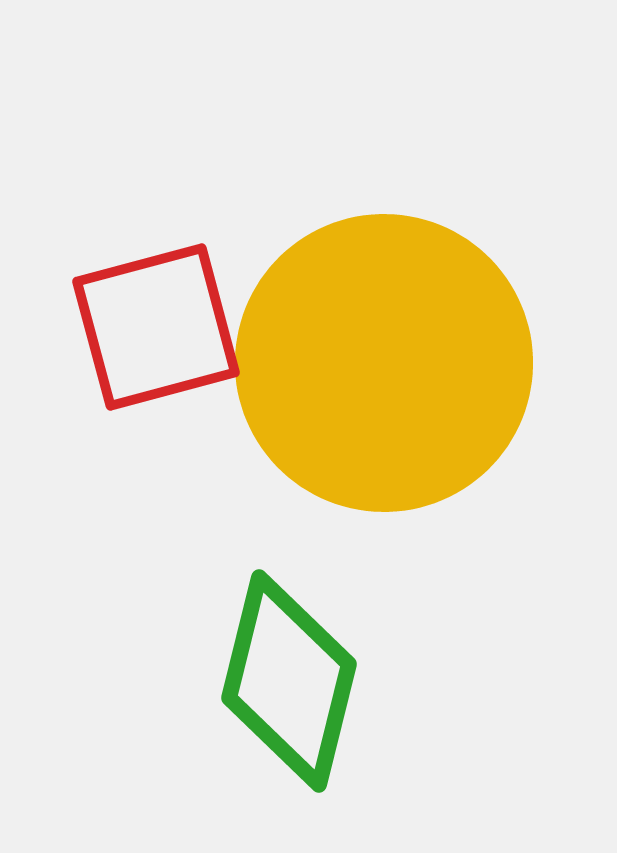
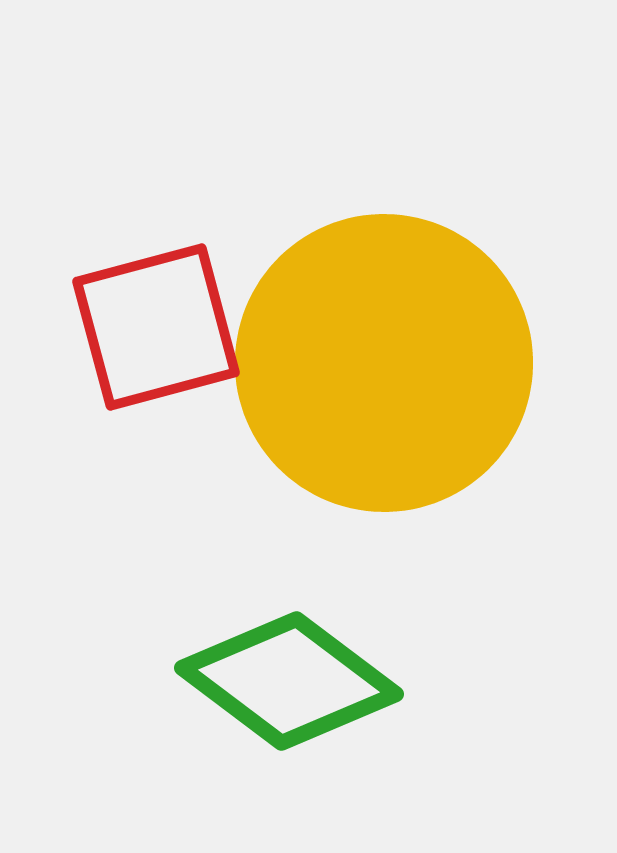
green diamond: rotated 67 degrees counterclockwise
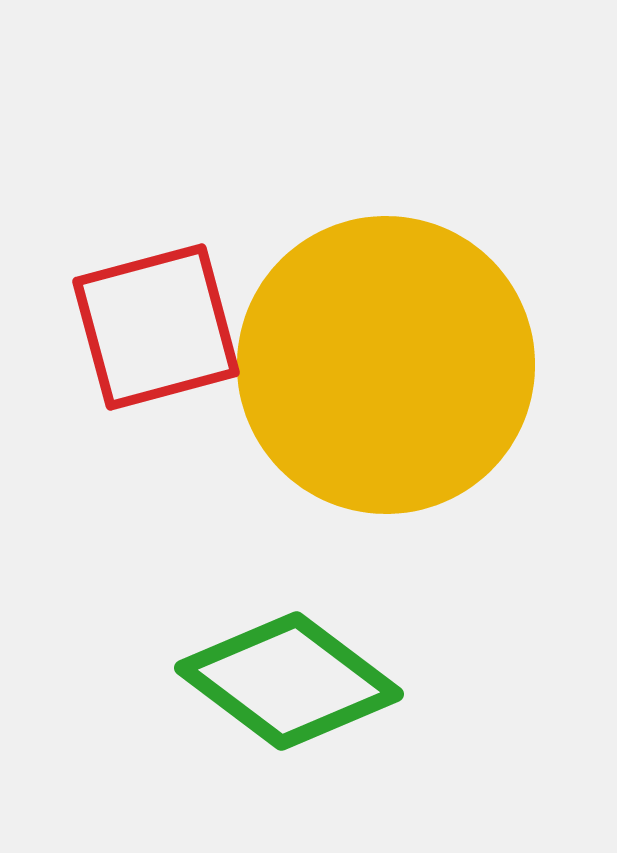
yellow circle: moved 2 px right, 2 px down
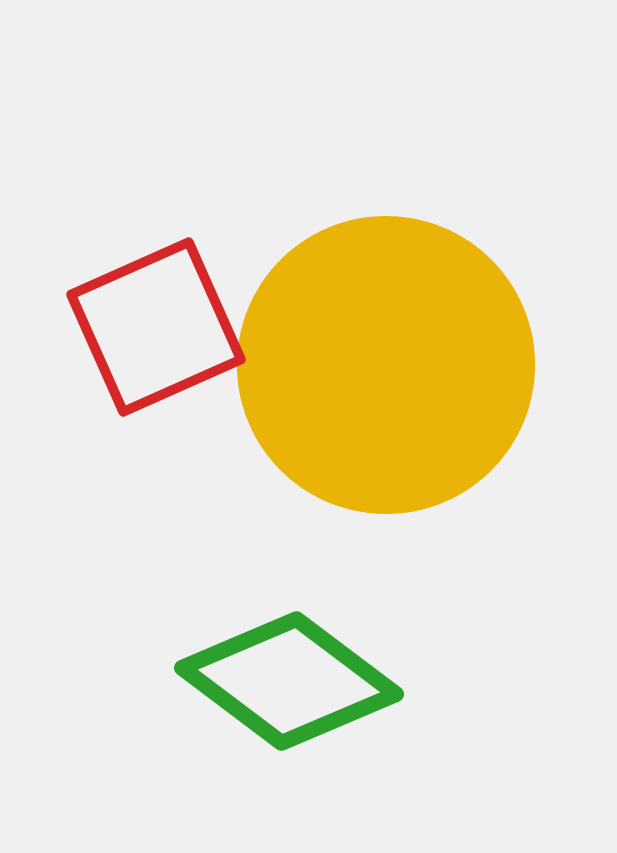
red square: rotated 9 degrees counterclockwise
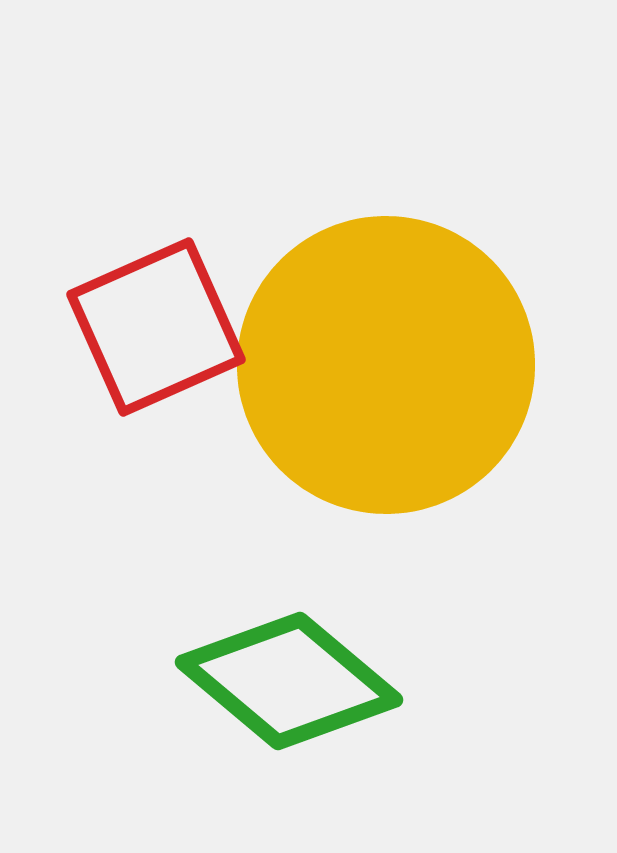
green diamond: rotated 3 degrees clockwise
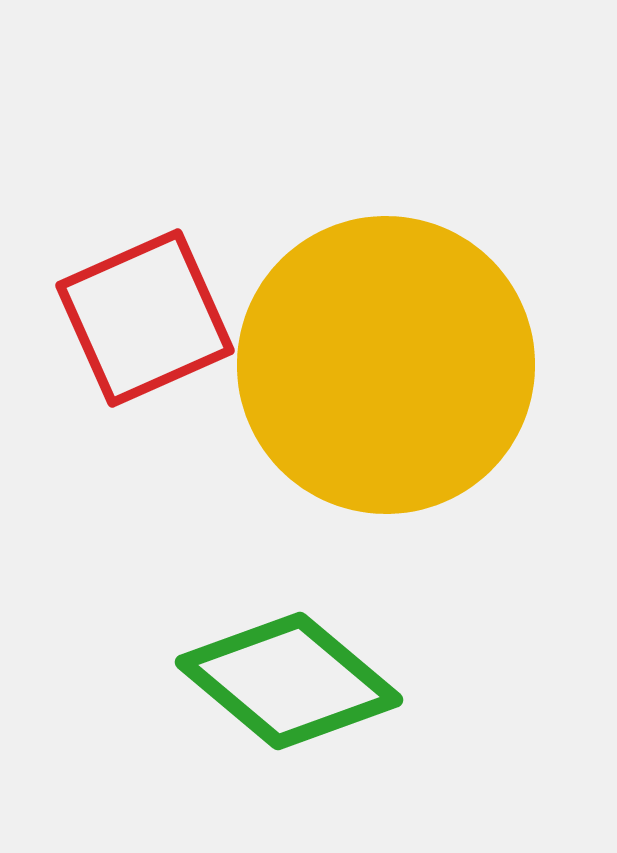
red square: moved 11 px left, 9 px up
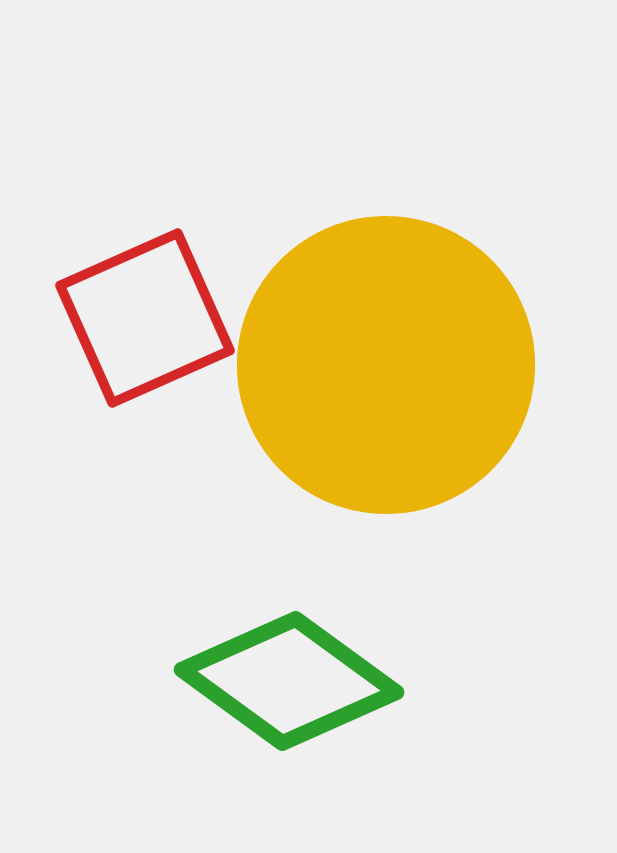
green diamond: rotated 4 degrees counterclockwise
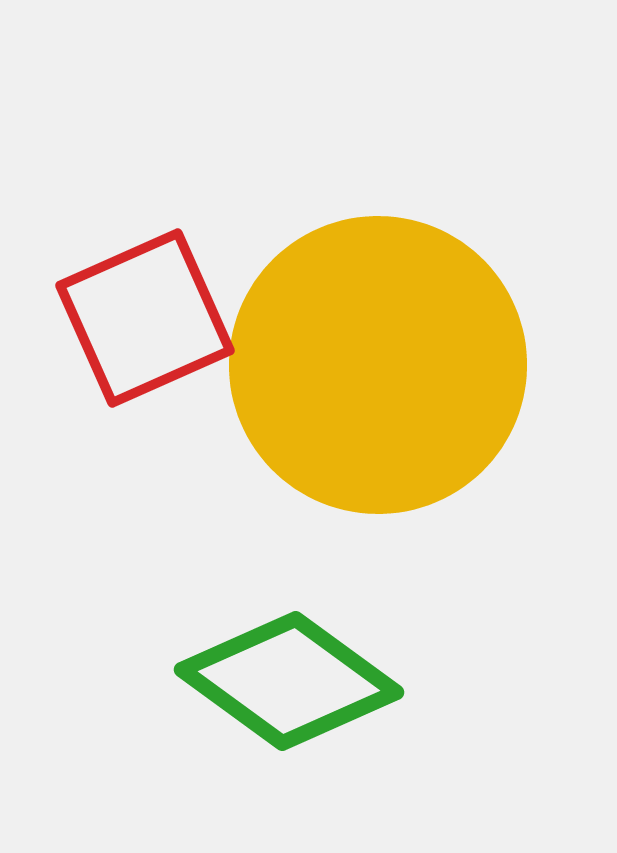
yellow circle: moved 8 px left
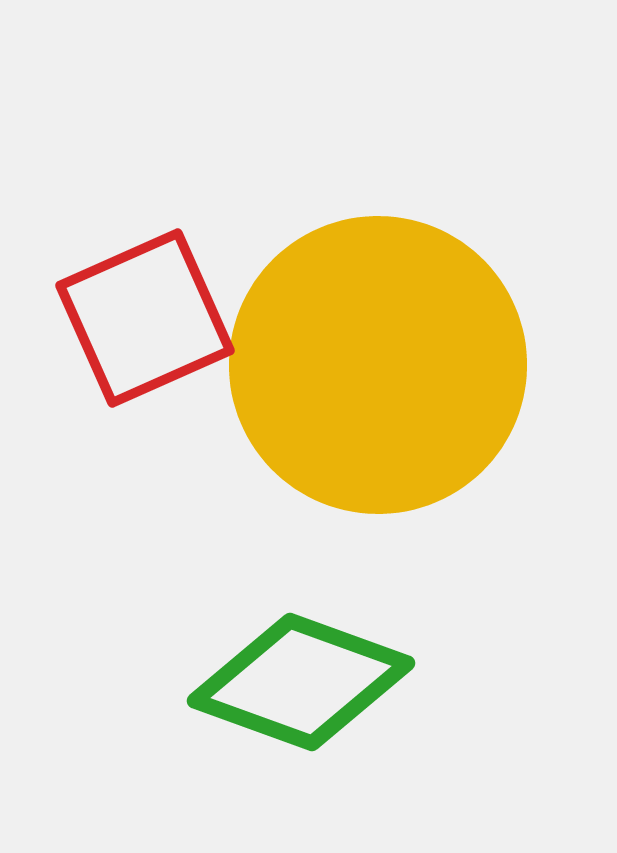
green diamond: moved 12 px right, 1 px down; rotated 16 degrees counterclockwise
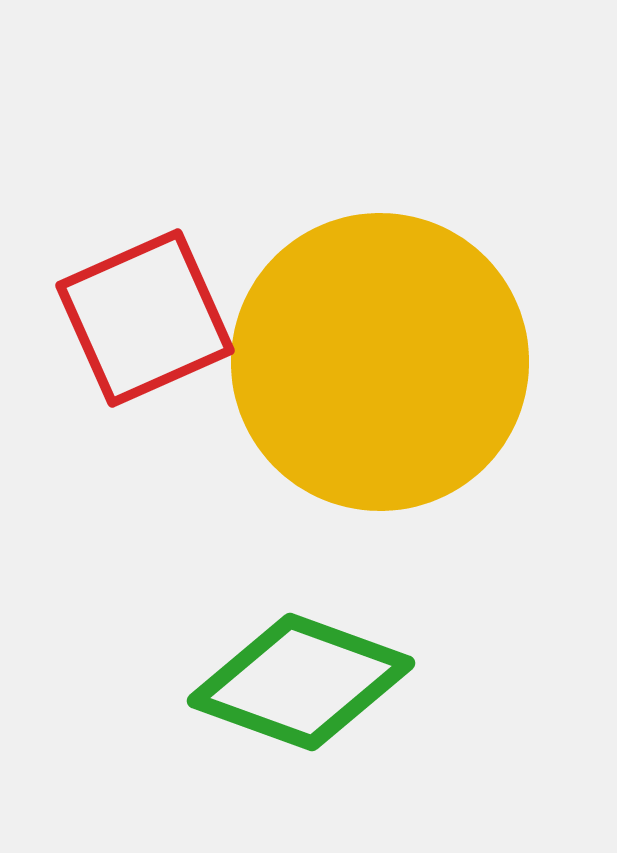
yellow circle: moved 2 px right, 3 px up
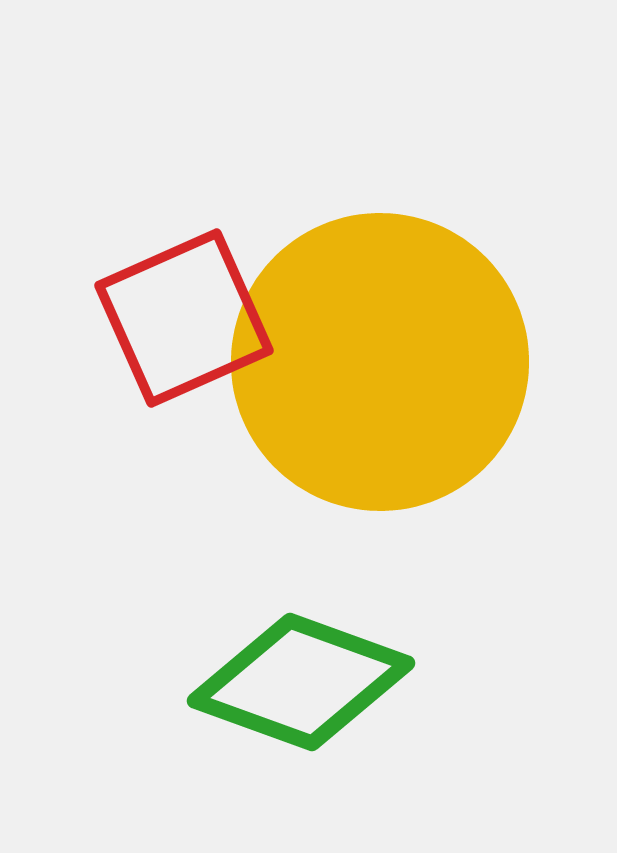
red square: moved 39 px right
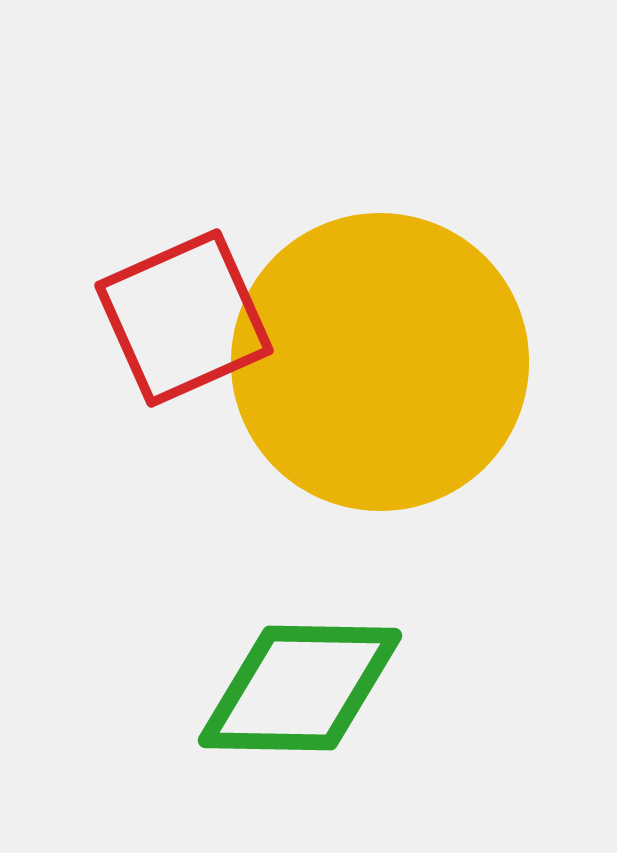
green diamond: moved 1 px left, 6 px down; rotated 19 degrees counterclockwise
